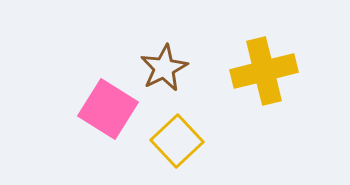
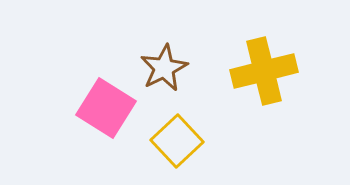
pink square: moved 2 px left, 1 px up
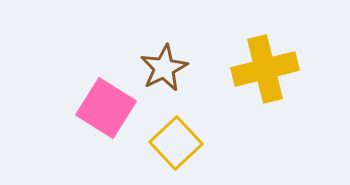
yellow cross: moved 1 px right, 2 px up
yellow square: moved 1 px left, 2 px down
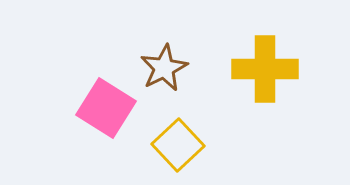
yellow cross: rotated 14 degrees clockwise
yellow square: moved 2 px right, 2 px down
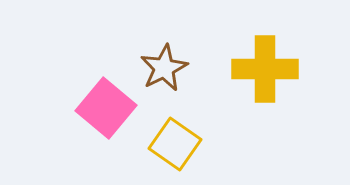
pink square: rotated 8 degrees clockwise
yellow square: moved 3 px left, 1 px up; rotated 12 degrees counterclockwise
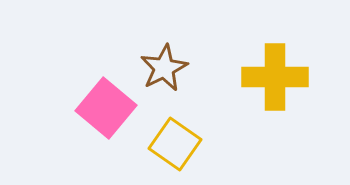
yellow cross: moved 10 px right, 8 px down
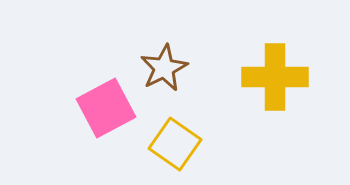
pink square: rotated 22 degrees clockwise
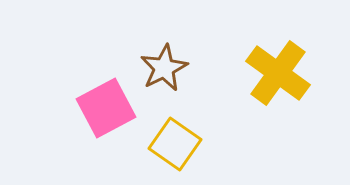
yellow cross: moved 3 px right, 4 px up; rotated 36 degrees clockwise
